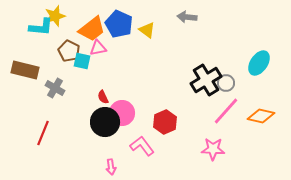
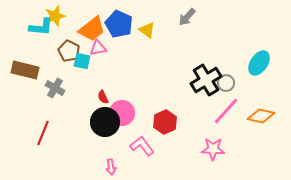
gray arrow: rotated 54 degrees counterclockwise
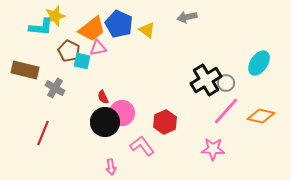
gray arrow: rotated 36 degrees clockwise
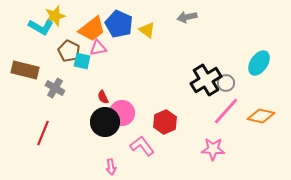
cyan L-shape: rotated 25 degrees clockwise
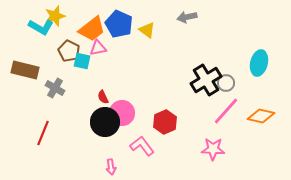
cyan ellipse: rotated 20 degrees counterclockwise
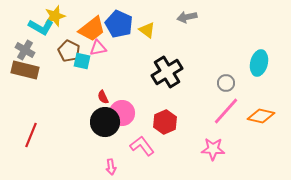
black cross: moved 39 px left, 8 px up
gray cross: moved 30 px left, 38 px up
red line: moved 12 px left, 2 px down
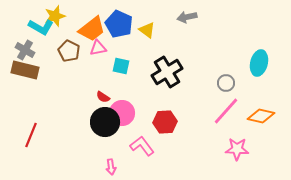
cyan square: moved 39 px right, 5 px down
red semicircle: rotated 32 degrees counterclockwise
red hexagon: rotated 20 degrees clockwise
pink star: moved 24 px right
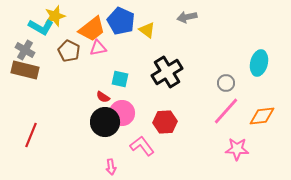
blue pentagon: moved 2 px right, 3 px up
cyan square: moved 1 px left, 13 px down
orange diamond: moved 1 px right; rotated 20 degrees counterclockwise
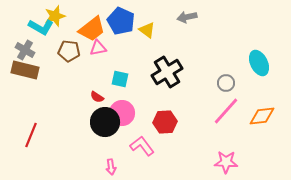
brown pentagon: rotated 20 degrees counterclockwise
cyan ellipse: rotated 40 degrees counterclockwise
red semicircle: moved 6 px left
pink star: moved 11 px left, 13 px down
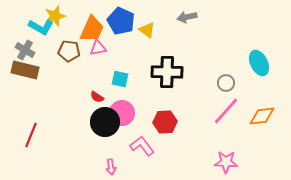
orange trapezoid: rotated 28 degrees counterclockwise
black cross: rotated 32 degrees clockwise
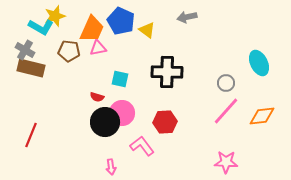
brown rectangle: moved 6 px right, 2 px up
red semicircle: rotated 16 degrees counterclockwise
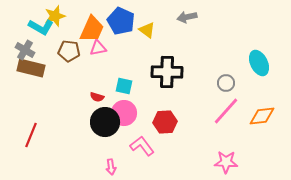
cyan square: moved 4 px right, 7 px down
pink circle: moved 2 px right
